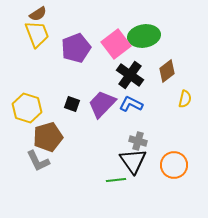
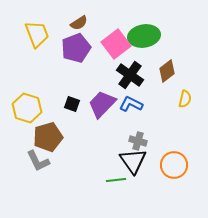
brown semicircle: moved 41 px right, 9 px down
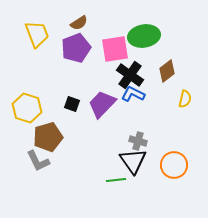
pink square: moved 1 px left, 5 px down; rotated 28 degrees clockwise
blue L-shape: moved 2 px right, 10 px up
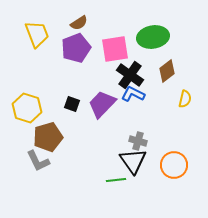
green ellipse: moved 9 px right, 1 px down
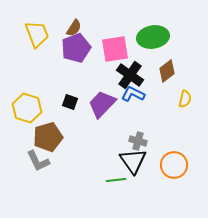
brown semicircle: moved 5 px left, 5 px down; rotated 24 degrees counterclockwise
black square: moved 2 px left, 2 px up
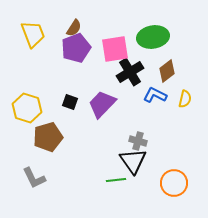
yellow trapezoid: moved 4 px left
black cross: moved 3 px up; rotated 24 degrees clockwise
blue L-shape: moved 22 px right, 1 px down
gray L-shape: moved 4 px left, 17 px down
orange circle: moved 18 px down
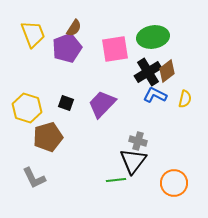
purple pentagon: moved 9 px left
black cross: moved 18 px right
black square: moved 4 px left, 1 px down
black triangle: rotated 12 degrees clockwise
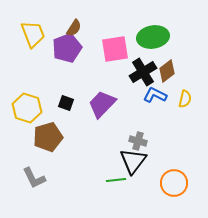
black cross: moved 5 px left
